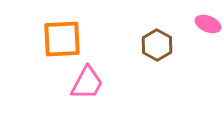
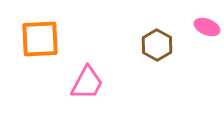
pink ellipse: moved 1 px left, 3 px down
orange square: moved 22 px left
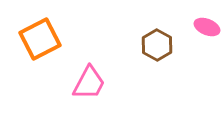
orange square: rotated 24 degrees counterclockwise
pink trapezoid: moved 2 px right
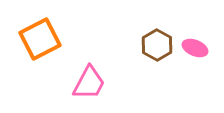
pink ellipse: moved 12 px left, 21 px down
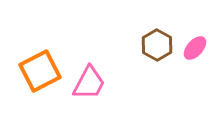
orange square: moved 32 px down
pink ellipse: rotated 70 degrees counterclockwise
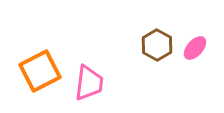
pink trapezoid: rotated 21 degrees counterclockwise
